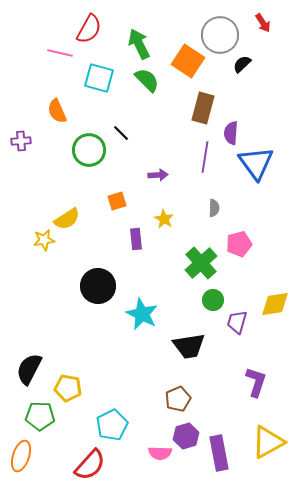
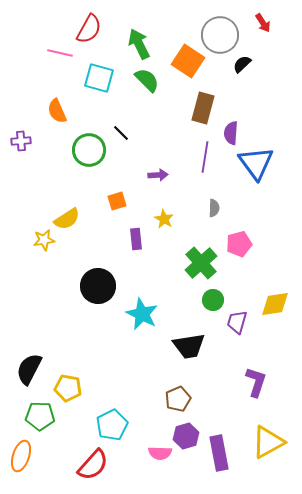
red semicircle at (90, 465): moved 3 px right
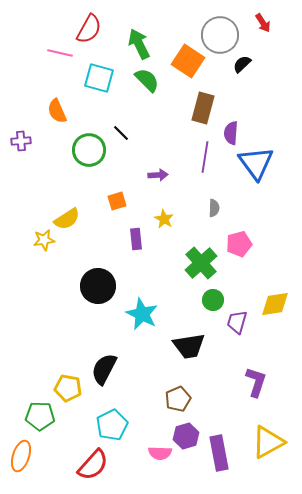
black semicircle at (29, 369): moved 75 px right
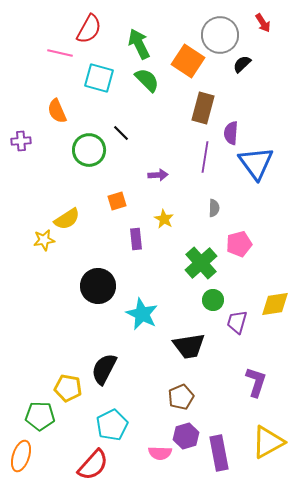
brown pentagon at (178, 399): moved 3 px right, 2 px up
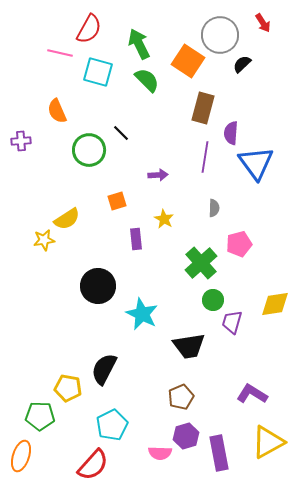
cyan square at (99, 78): moved 1 px left, 6 px up
purple trapezoid at (237, 322): moved 5 px left
purple L-shape at (256, 382): moved 4 px left, 12 px down; rotated 76 degrees counterclockwise
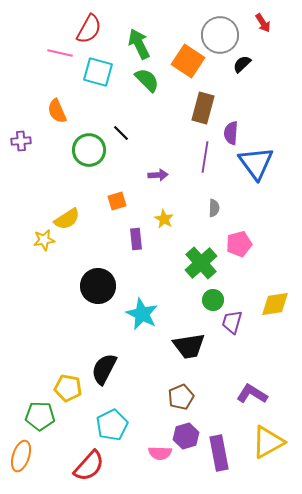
red semicircle at (93, 465): moved 4 px left, 1 px down
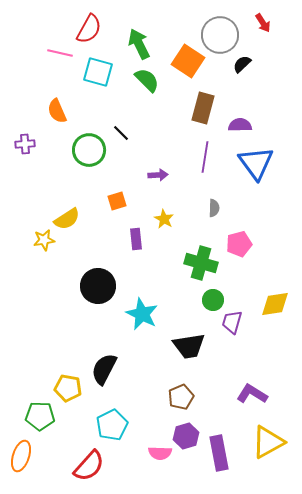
purple semicircle at (231, 133): moved 9 px right, 8 px up; rotated 85 degrees clockwise
purple cross at (21, 141): moved 4 px right, 3 px down
green cross at (201, 263): rotated 32 degrees counterclockwise
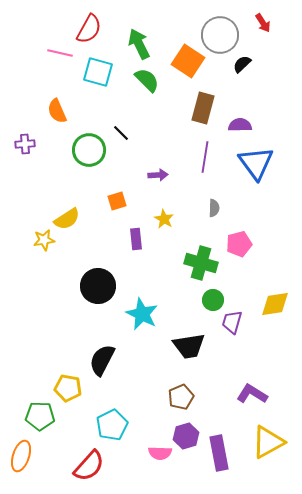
black semicircle at (104, 369): moved 2 px left, 9 px up
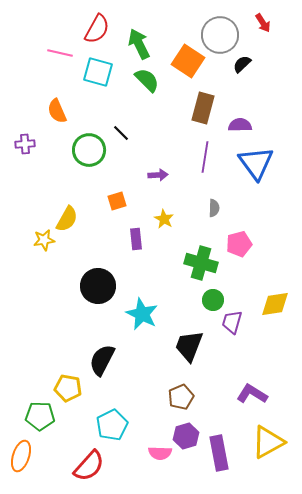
red semicircle at (89, 29): moved 8 px right
yellow semicircle at (67, 219): rotated 28 degrees counterclockwise
black trapezoid at (189, 346): rotated 120 degrees clockwise
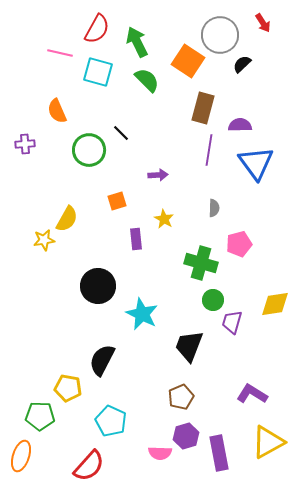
green arrow at (139, 44): moved 2 px left, 2 px up
purple line at (205, 157): moved 4 px right, 7 px up
cyan pentagon at (112, 425): moved 1 px left, 4 px up; rotated 20 degrees counterclockwise
